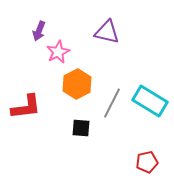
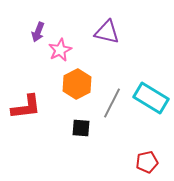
purple arrow: moved 1 px left, 1 px down
pink star: moved 2 px right, 2 px up
cyan rectangle: moved 1 px right, 3 px up
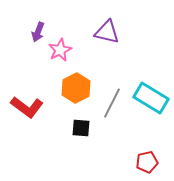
orange hexagon: moved 1 px left, 4 px down
red L-shape: moved 1 px right; rotated 44 degrees clockwise
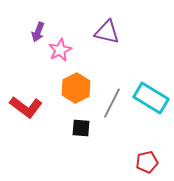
red L-shape: moved 1 px left
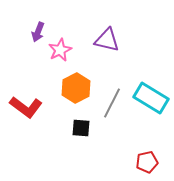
purple triangle: moved 8 px down
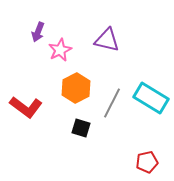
black square: rotated 12 degrees clockwise
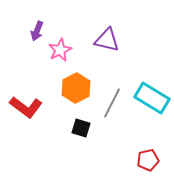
purple arrow: moved 1 px left, 1 px up
cyan rectangle: moved 1 px right
red pentagon: moved 1 px right, 2 px up
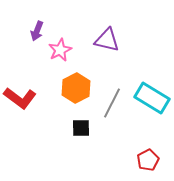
red L-shape: moved 6 px left, 9 px up
black square: rotated 18 degrees counterclockwise
red pentagon: rotated 15 degrees counterclockwise
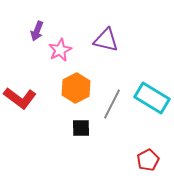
purple triangle: moved 1 px left
gray line: moved 1 px down
